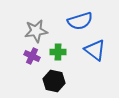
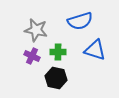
gray star: moved 1 px up; rotated 20 degrees clockwise
blue triangle: rotated 20 degrees counterclockwise
black hexagon: moved 2 px right, 3 px up
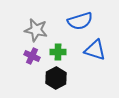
black hexagon: rotated 20 degrees clockwise
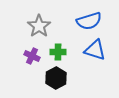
blue semicircle: moved 9 px right
gray star: moved 3 px right, 4 px up; rotated 25 degrees clockwise
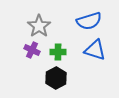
purple cross: moved 6 px up
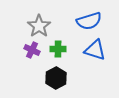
green cross: moved 3 px up
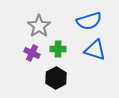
purple cross: moved 3 px down
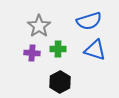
purple cross: rotated 21 degrees counterclockwise
black hexagon: moved 4 px right, 4 px down
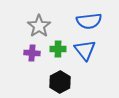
blue semicircle: rotated 10 degrees clockwise
blue triangle: moved 10 px left; rotated 35 degrees clockwise
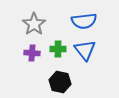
blue semicircle: moved 5 px left
gray star: moved 5 px left, 2 px up
black hexagon: rotated 20 degrees counterclockwise
